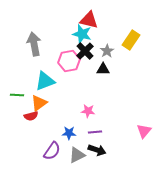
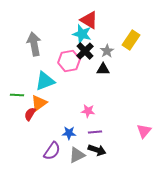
red triangle: rotated 18 degrees clockwise
red semicircle: moved 1 px left, 2 px up; rotated 136 degrees clockwise
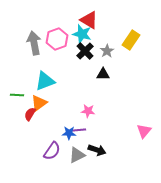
gray arrow: moved 1 px up
pink hexagon: moved 12 px left, 22 px up; rotated 10 degrees counterclockwise
black triangle: moved 5 px down
purple line: moved 16 px left, 2 px up
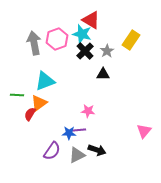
red triangle: moved 2 px right
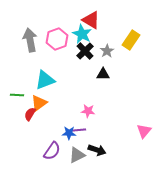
cyan star: rotated 12 degrees clockwise
gray arrow: moved 4 px left, 3 px up
cyan triangle: moved 1 px up
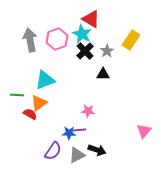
red triangle: moved 1 px up
red semicircle: rotated 88 degrees clockwise
purple semicircle: moved 1 px right
